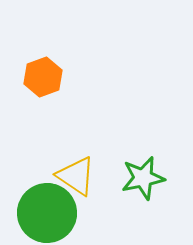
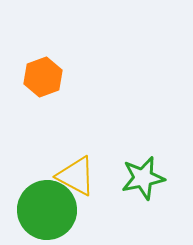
yellow triangle: rotated 6 degrees counterclockwise
green circle: moved 3 px up
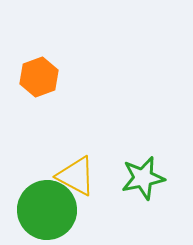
orange hexagon: moved 4 px left
